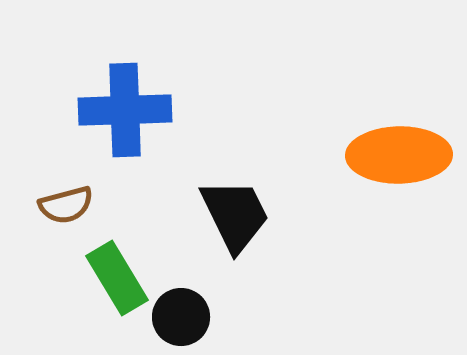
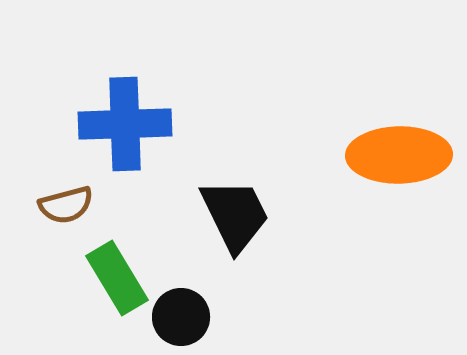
blue cross: moved 14 px down
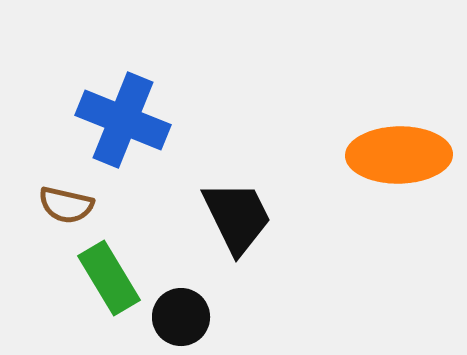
blue cross: moved 2 px left, 4 px up; rotated 24 degrees clockwise
brown semicircle: rotated 28 degrees clockwise
black trapezoid: moved 2 px right, 2 px down
green rectangle: moved 8 px left
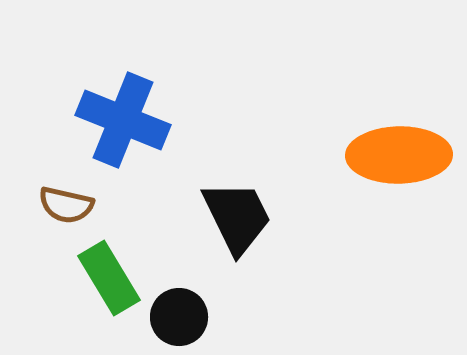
black circle: moved 2 px left
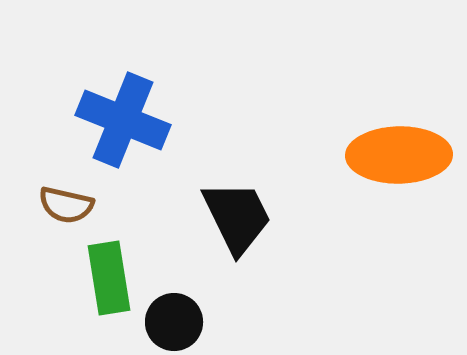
green rectangle: rotated 22 degrees clockwise
black circle: moved 5 px left, 5 px down
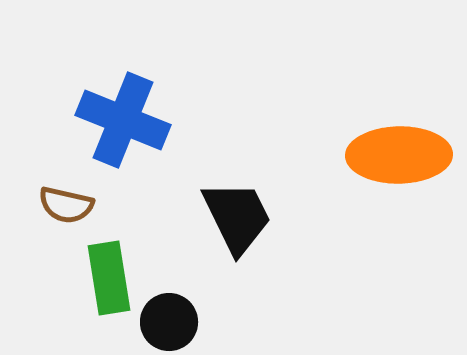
black circle: moved 5 px left
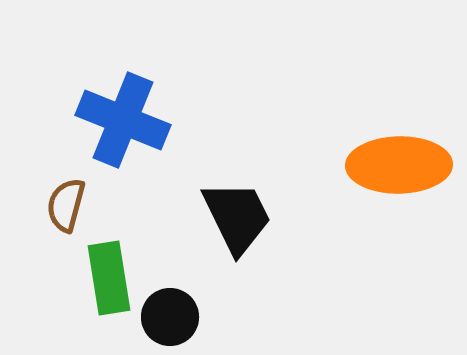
orange ellipse: moved 10 px down
brown semicircle: rotated 92 degrees clockwise
black circle: moved 1 px right, 5 px up
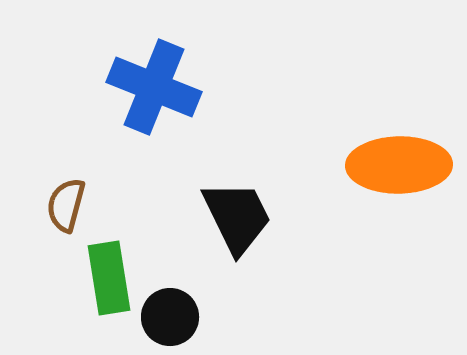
blue cross: moved 31 px right, 33 px up
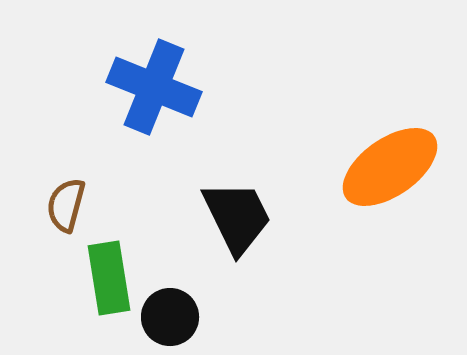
orange ellipse: moved 9 px left, 2 px down; rotated 34 degrees counterclockwise
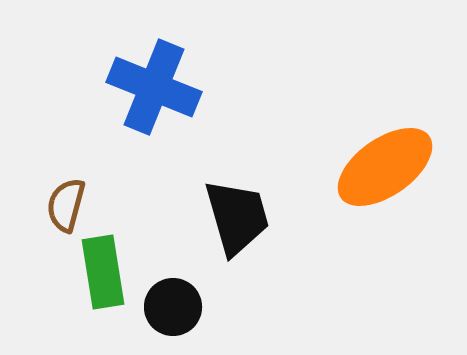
orange ellipse: moved 5 px left
black trapezoid: rotated 10 degrees clockwise
green rectangle: moved 6 px left, 6 px up
black circle: moved 3 px right, 10 px up
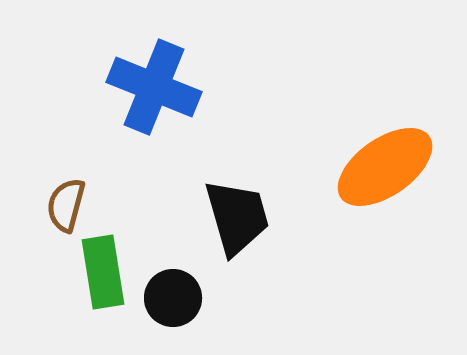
black circle: moved 9 px up
